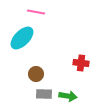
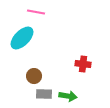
red cross: moved 2 px right, 1 px down
brown circle: moved 2 px left, 2 px down
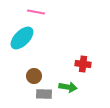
green arrow: moved 9 px up
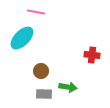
red cross: moved 9 px right, 9 px up
brown circle: moved 7 px right, 5 px up
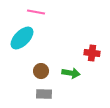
red cross: moved 2 px up
green arrow: moved 3 px right, 14 px up
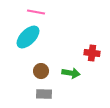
cyan ellipse: moved 6 px right, 1 px up
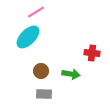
pink line: rotated 42 degrees counterclockwise
green arrow: moved 1 px down
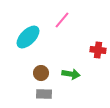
pink line: moved 26 px right, 8 px down; rotated 18 degrees counterclockwise
red cross: moved 6 px right, 3 px up
brown circle: moved 2 px down
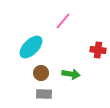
pink line: moved 1 px right, 1 px down
cyan ellipse: moved 3 px right, 10 px down
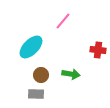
brown circle: moved 2 px down
gray rectangle: moved 8 px left
